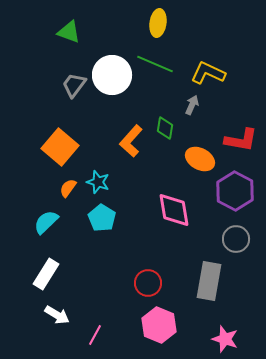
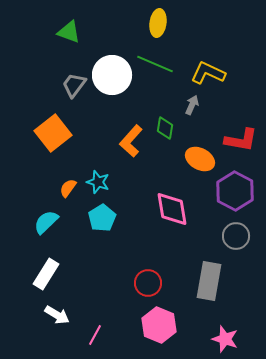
orange square: moved 7 px left, 14 px up; rotated 12 degrees clockwise
pink diamond: moved 2 px left, 1 px up
cyan pentagon: rotated 8 degrees clockwise
gray circle: moved 3 px up
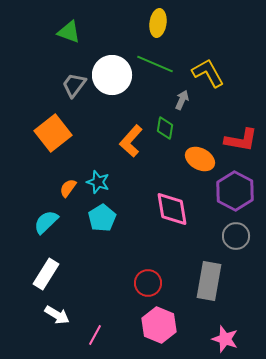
yellow L-shape: rotated 36 degrees clockwise
gray arrow: moved 10 px left, 5 px up
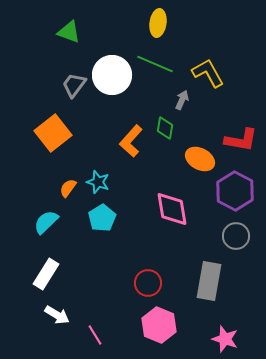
pink line: rotated 60 degrees counterclockwise
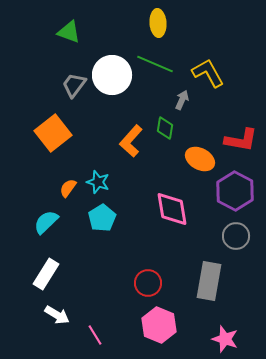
yellow ellipse: rotated 12 degrees counterclockwise
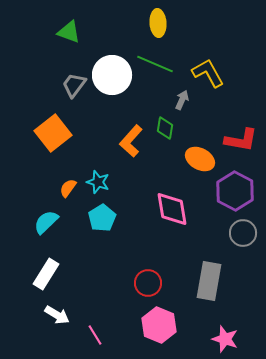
gray circle: moved 7 px right, 3 px up
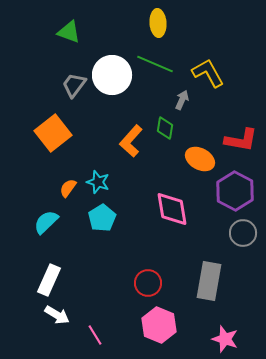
white rectangle: moved 3 px right, 6 px down; rotated 8 degrees counterclockwise
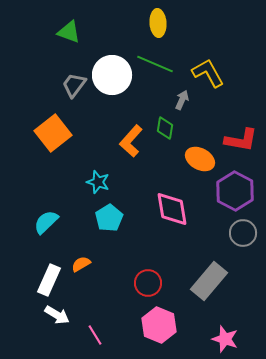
orange semicircle: moved 13 px right, 76 px down; rotated 24 degrees clockwise
cyan pentagon: moved 7 px right
gray rectangle: rotated 30 degrees clockwise
